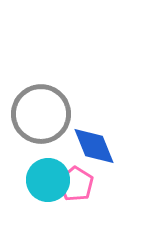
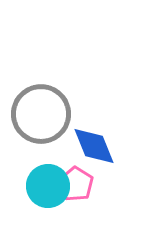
cyan circle: moved 6 px down
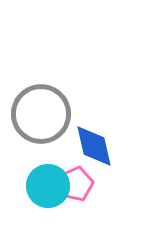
blue diamond: rotated 9 degrees clockwise
pink pentagon: rotated 16 degrees clockwise
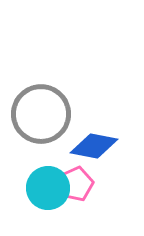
blue diamond: rotated 66 degrees counterclockwise
cyan circle: moved 2 px down
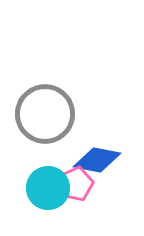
gray circle: moved 4 px right
blue diamond: moved 3 px right, 14 px down
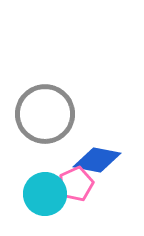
cyan circle: moved 3 px left, 6 px down
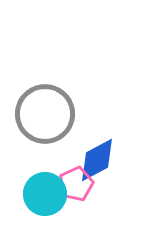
blue diamond: rotated 39 degrees counterclockwise
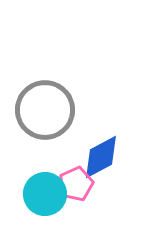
gray circle: moved 4 px up
blue diamond: moved 4 px right, 3 px up
